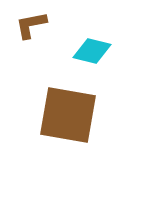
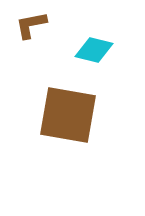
cyan diamond: moved 2 px right, 1 px up
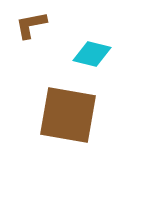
cyan diamond: moved 2 px left, 4 px down
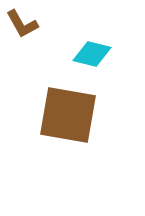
brown L-shape: moved 9 px left, 1 px up; rotated 108 degrees counterclockwise
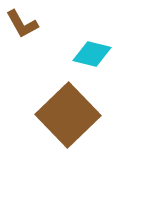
brown square: rotated 36 degrees clockwise
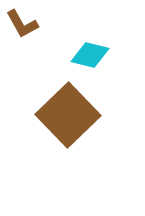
cyan diamond: moved 2 px left, 1 px down
